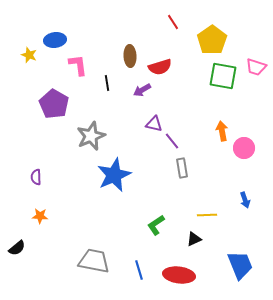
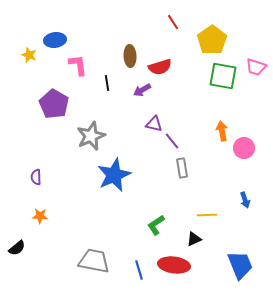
red ellipse: moved 5 px left, 10 px up
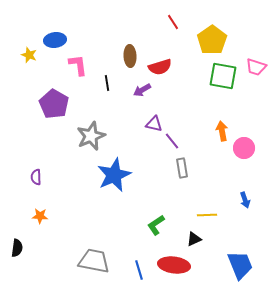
black semicircle: rotated 42 degrees counterclockwise
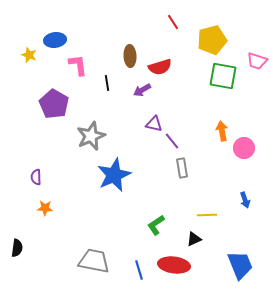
yellow pentagon: rotated 20 degrees clockwise
pink trapezoid: moved 1 px right, 6 px up
orange star: moved 5 px right, 8 px up
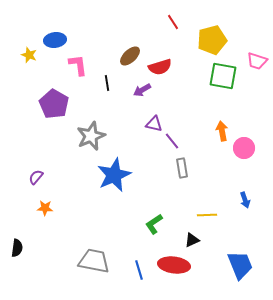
brown ellipse: rotated 50 degrees clockwise
purple semicircle: rotated 42 degrees clockwise
green L-shape: moved 2 px left, 1 px up
black triangle: moved 2 px left, 1 px down
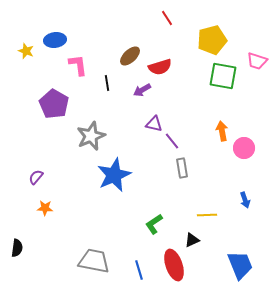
red line: moved 6 px left, 4 px up
yellow star: moved 3 px left, 4 px up
red ellipse: rotated 64 degrees clockwise
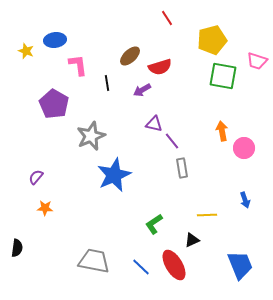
red ellipse: rotated 12 degrees counterclockwise
blue line: moved 2 px right, 3 px up; rotated 30 degrees counterclockwise
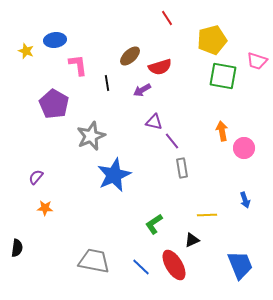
purple triangle: moved 2 px up
